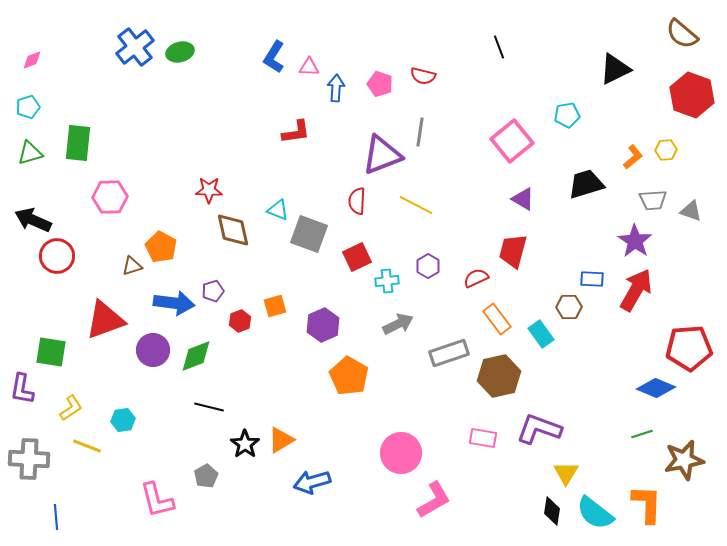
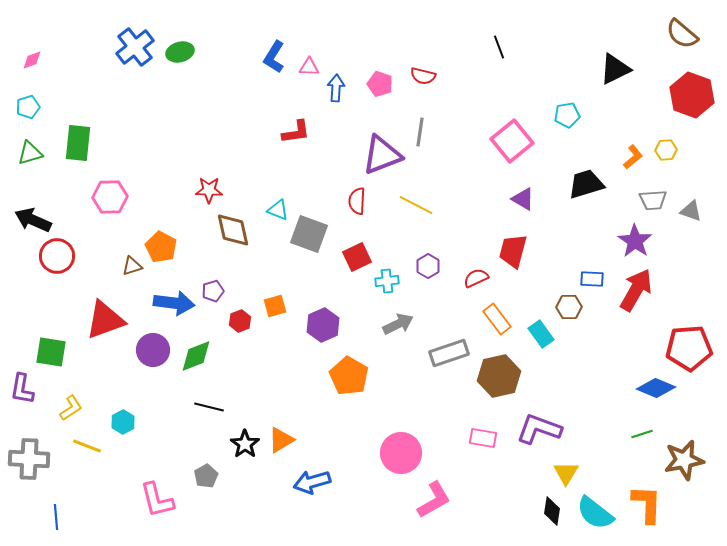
cyan hexagon at (123, 420): moved 2 px down; rotated 20 degrees counterclockwise
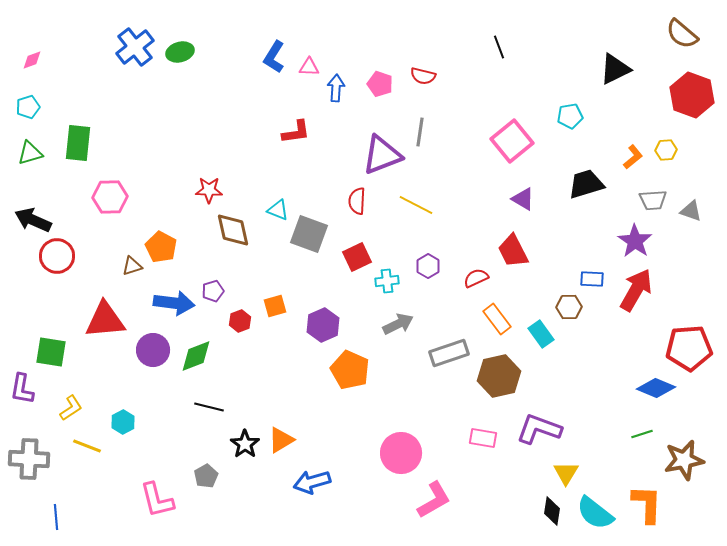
cyan pentagon at (567, 115): moved 3 px right, 1 px down
red trapezoid at (513, 251): rotated 42 degrees counterclockwise
red triangle at (105, 320): rotated 15 degrees clockwise
orange pentagon at (349, 376): moved 1 px right, 6 px up; rotated 6 degrees counterclockwise
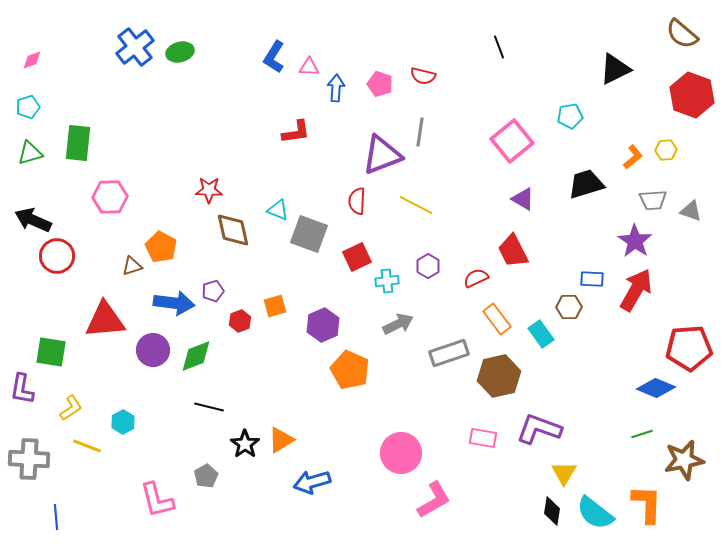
yellow triangle at (566, 473): moved 2 px left
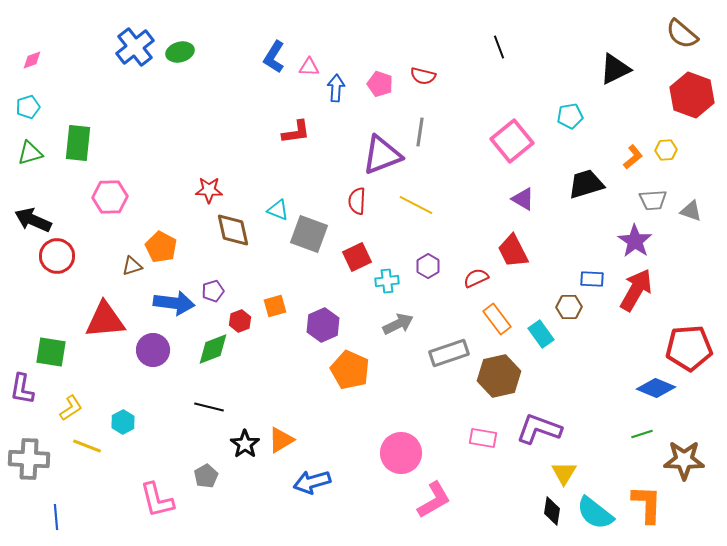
green diamond at (196, 356): moved 17 px right, 7 px up
brown star at (684, 460): rotated 12 degrees clockwise
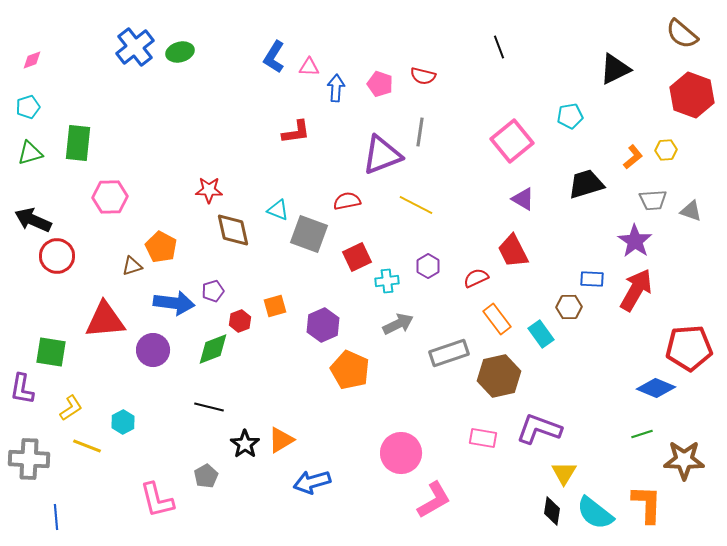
red semicircle at (357, 201): moved 10 px left; rotated 76 degrees clockwise
